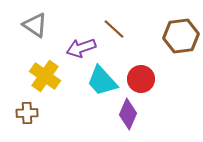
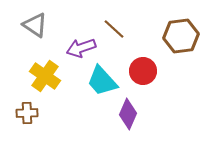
red circle: moved 2 px right, 8 px up
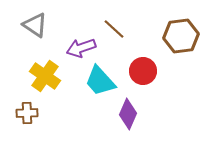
cyan trapezoid: moved 2 px left
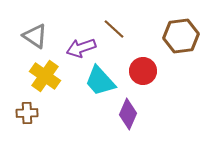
gray triangle: moved 11 px down
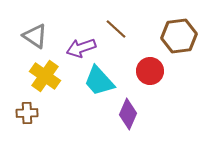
brown line: moved 2 px right
brown hexagon: moved 2 px left
red circle: moved 7 px right
cyan trapezoid: moved 1 px left
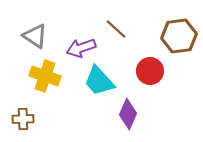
yellow cross: rotated 16 degrees counterclockwise
brown cross: moved 4 px left, 6 px down
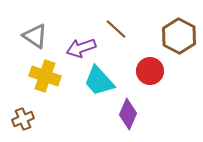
brown hexagon: rotated 24 degrees counterclockwise
brown cross: rotated 20 degrees counterclockwise
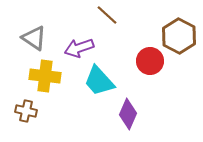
brown line: moved 9 px left, 14 px up
gray triangle: moved 1 px left, 2 px down
purple arrow: moved 2 px left
red circle: moved 10 px up
yellow cross: rotated 12 degrees counterclockwise
brown cross: moved 3 px right, 8 px up; rotated 35 degrees clockwise
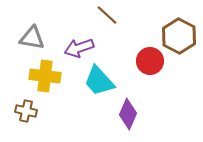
gray triangle: moved 2 px left; rotated 24 degrees counterclockwise
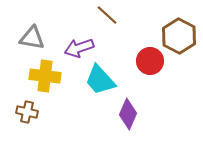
cyan trapezoid: moved 1 px right, 1 px up
brown cross: moved 1 px right, 1 px down
